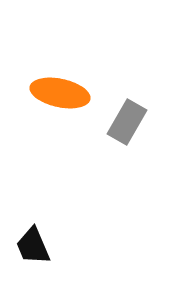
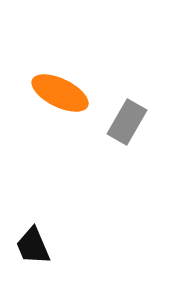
orange ellipse: rotated 14 degrees clockwise
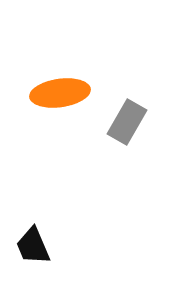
orange ellipse: rotated 34 degrees counterclockwise
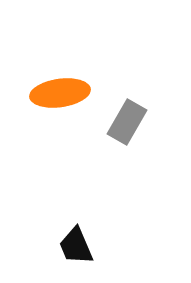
black trapezoid: moved 43 px right
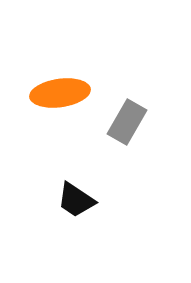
black trapezoid: moved 46 px up; rotated 33 degrees counterclockwise
